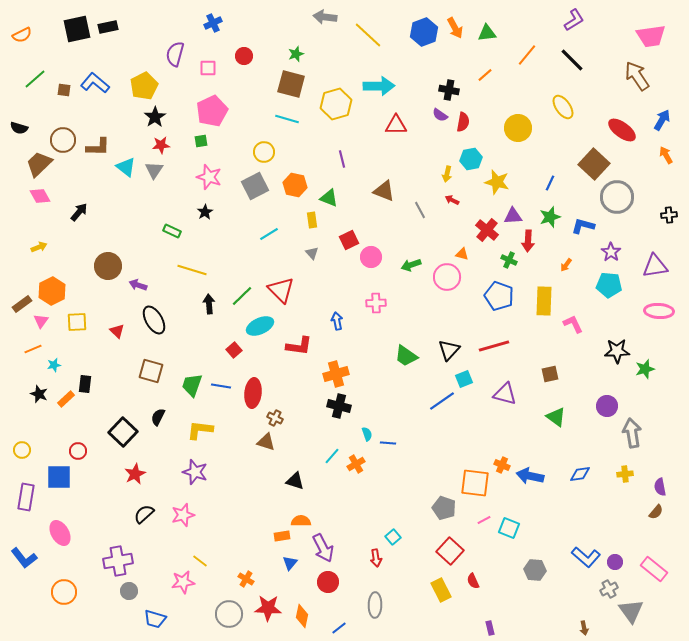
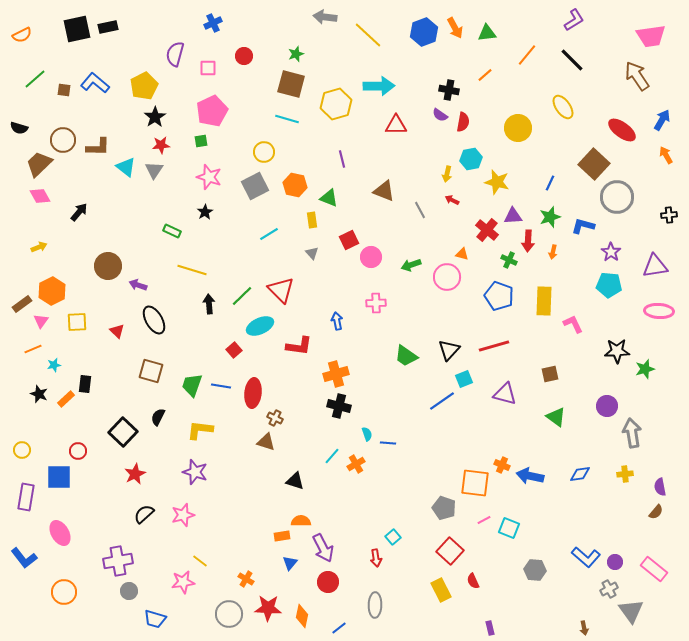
orange arrow at (566, 265): moved 13 px left, 13 px up; rotated 24 degrees counterclockwise
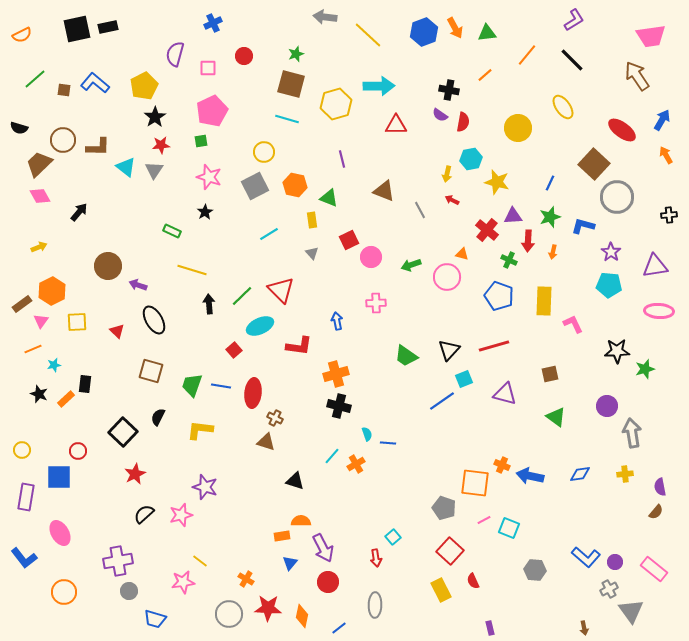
purple star at (195, 472): moved 10 px right, 15 px down
pink star at (183, 515): moved 2 px left
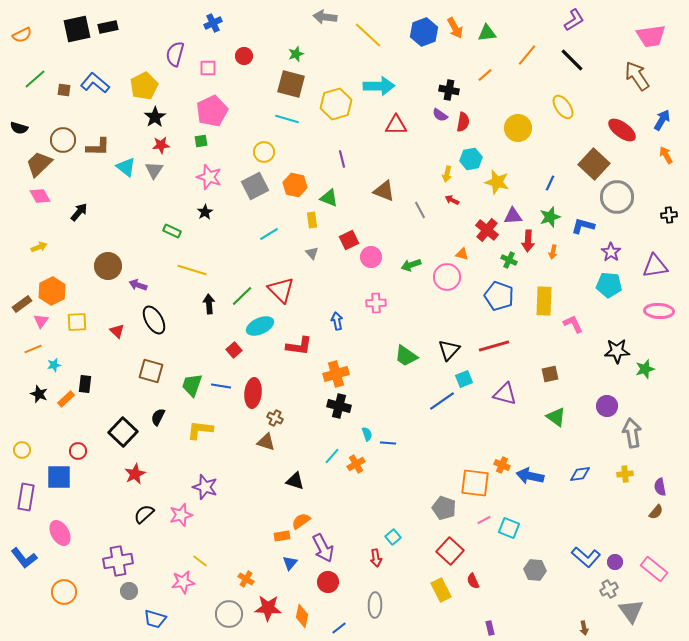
orange semicircle at (301, 521): rotated 36 degrees counterclockwise
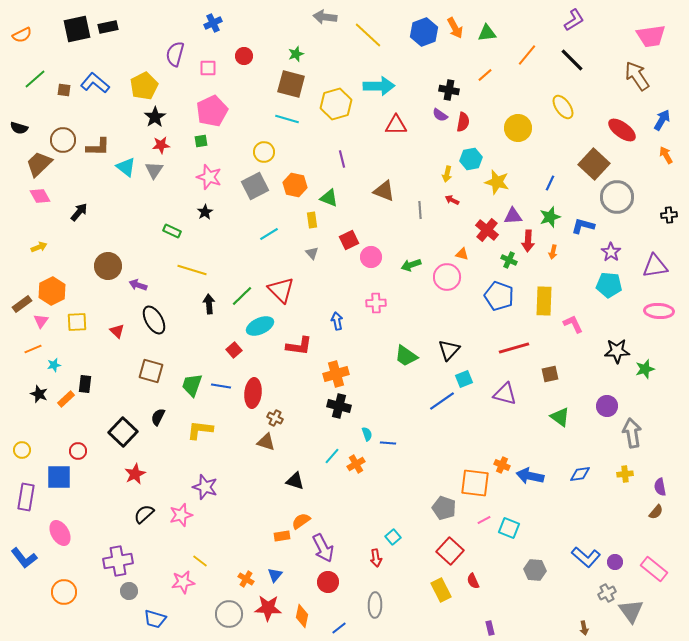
gray line at (420, 210): rotated 24 degrees clockwise
red line at (494, 346): moved 20 px right, 2 px down
green triangle at (556, 417): moved 4 px right
blue triangle at (290, 563): moved 15 px left, 12 px down
gray cross at (609, 589): moved 2 px left, 4 px down
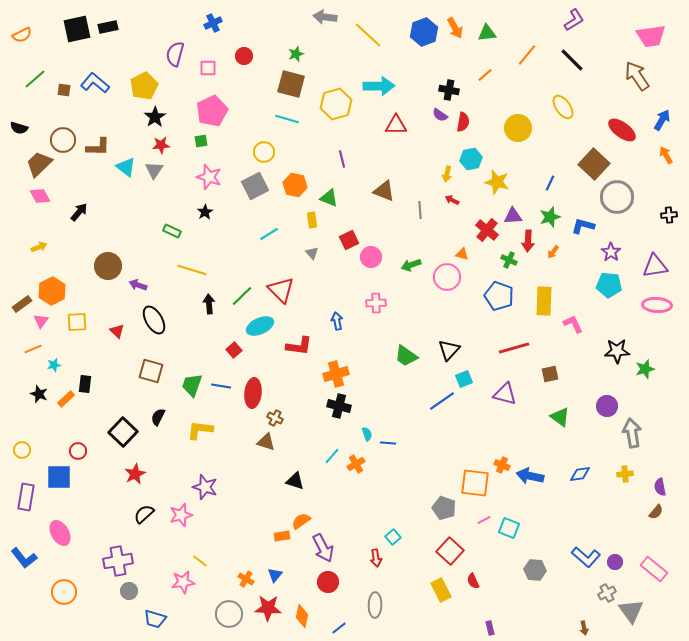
orange arrow at (553, 252): rotated 24 degrees clockwise
pink ellipse at (659, 311): moved 2 px left, 6 px up
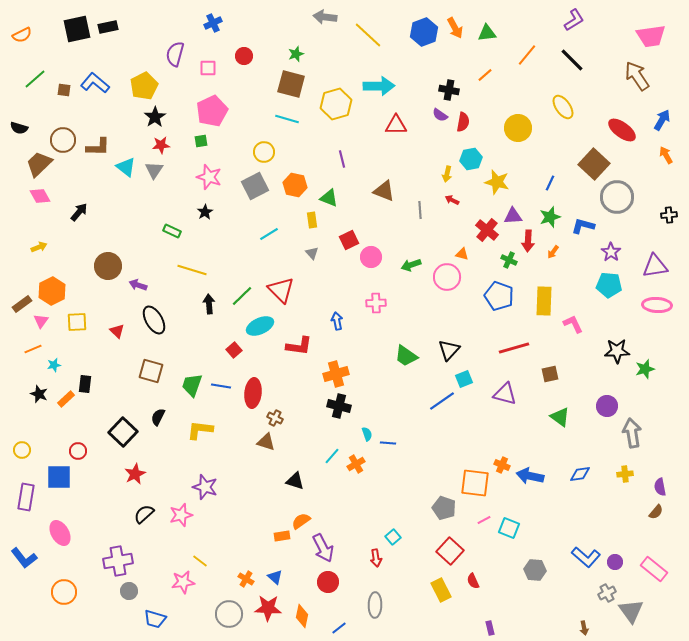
blue triangle at (275, 575): moved 2 px down; rotated 28 degrees counterclockwise
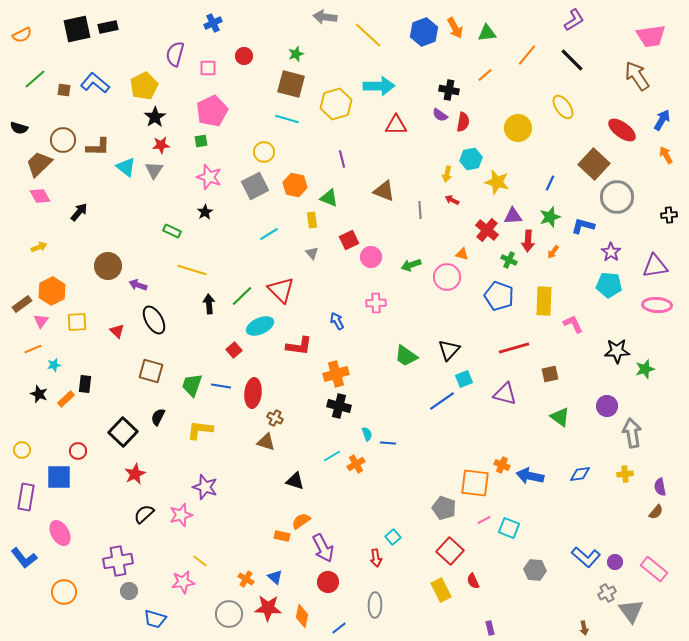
blue arrow at (337, 321): rotated 18 degrees counterclockwise
cyan line at (332, 456): rotated 18 degrees clockwise
orange rectangle at (282, 536): rotated 21 degrees clockwise
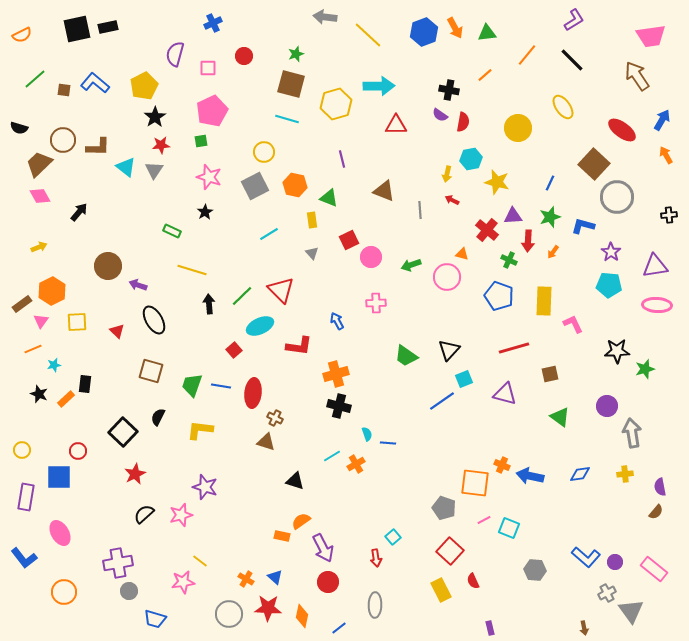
purple cross at (118, 561): moved 2 px down
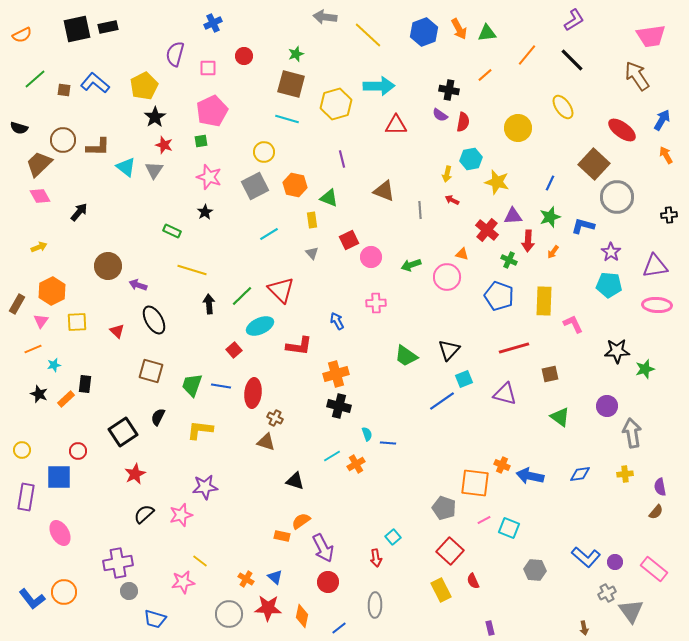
orange arrow at (455, 28): moved 4 px right, 1 px down
red star at (161, 145): moved 3 px right; rotated 24 degrees clockwise
brown rectangle at (22, 304): moved 5 px left; rotated 24 degrees counterclockwise
black square at (123, 432): rotated 12 degrees clockwise
purple star at (205, 487): rotated 25 degrees counterclockwise
blue L-shape at (24, 558): moved 8 px right, 41 px down
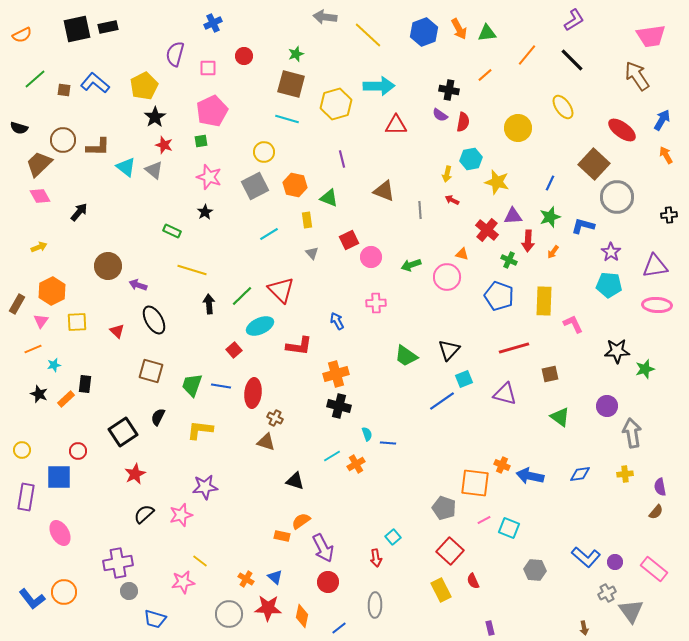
gray triangle at (154, 170): rotated 24 degrees counterclockwise
yellow rectangle at (312, 220): moved 5 px left
